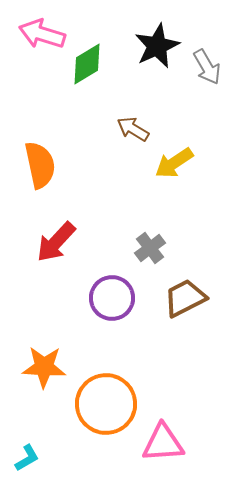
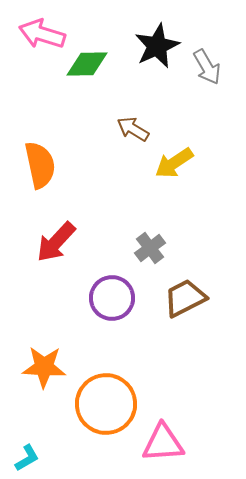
green diamond: rotated 30 degrees clockwise
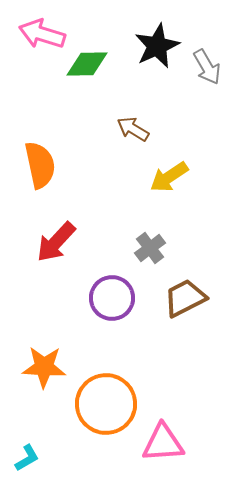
yellow arrow: moved 5 px left, 14 px down
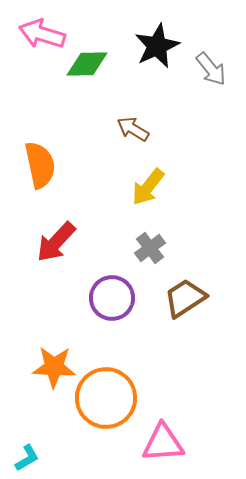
gray arrow: moved 4 px right, 2 px down; rotated 9 degrees counterclockwise
yellow arrow: moved 21 px left, 10 px down; rotated 18 degrees counterclockwise
brown trapezoid: rotated 6 degrees counterclockwise
orange star: moved 10 px right
orange circle: moved 6 px up
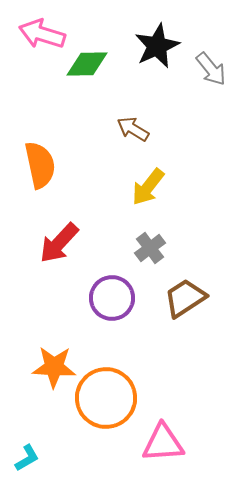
red arrow: moved 3 px right, 1 px down
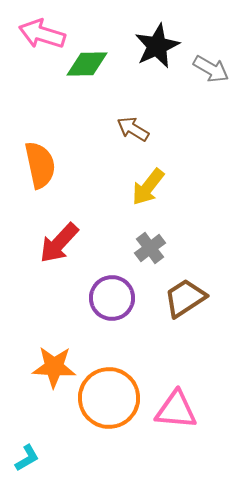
gray arrow: rotated 21 degrees counterclockwise
orange circle: moved 3 px right
pink triangle: moved 13 px right, 33 px up; rotated 9 degrees clockwise
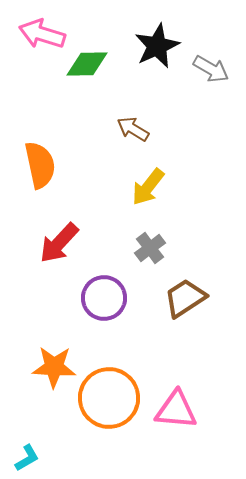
purple circle: moved 8 px left
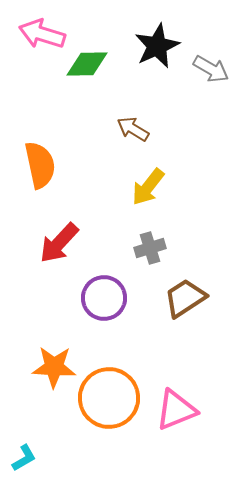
gray cross: rotated 20 degrees clockwise
pink triangle: rotated 27 degrees counterclockwise
cyan L-shape: moved 3 px left
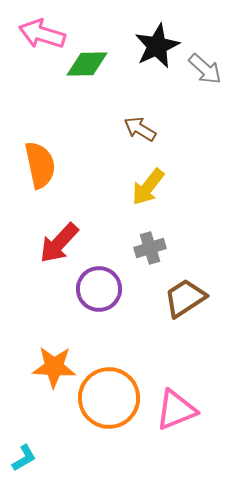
gray arrow: moved 6 px left; rotated 12 degrees clockwise
brown arrow: moved 7 px right
purple circle: moved 5 px left, 9 px up
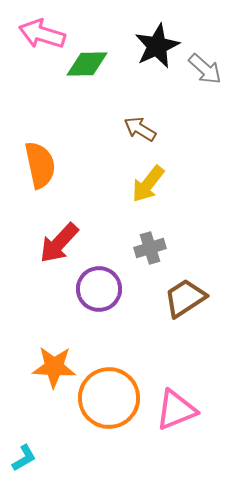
yellow arrow: moved 3 px up
